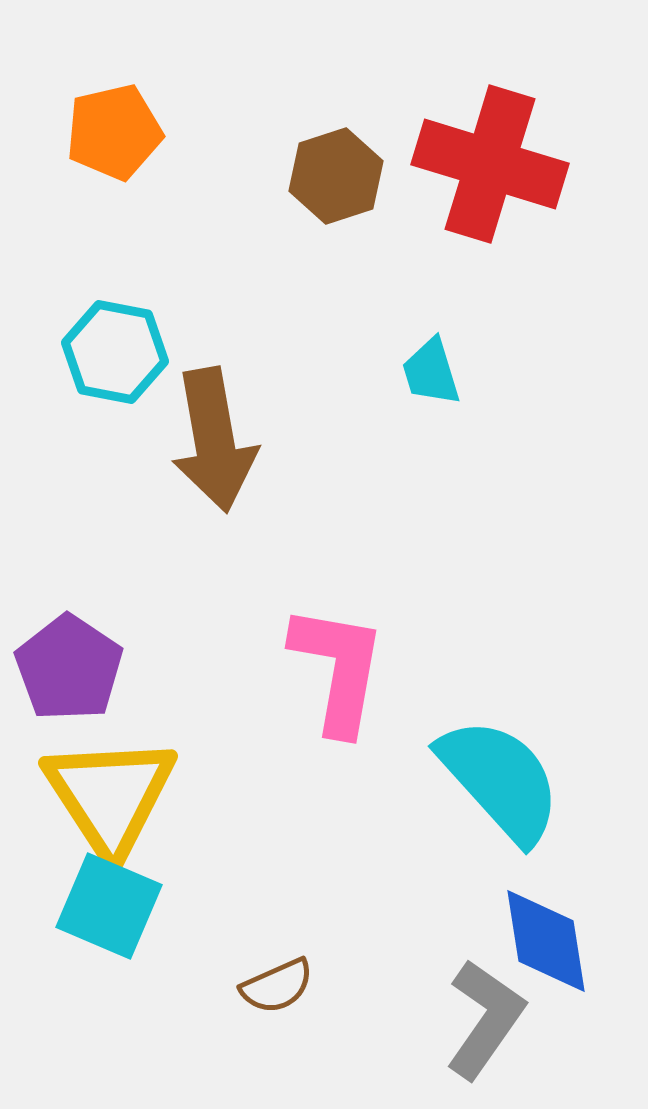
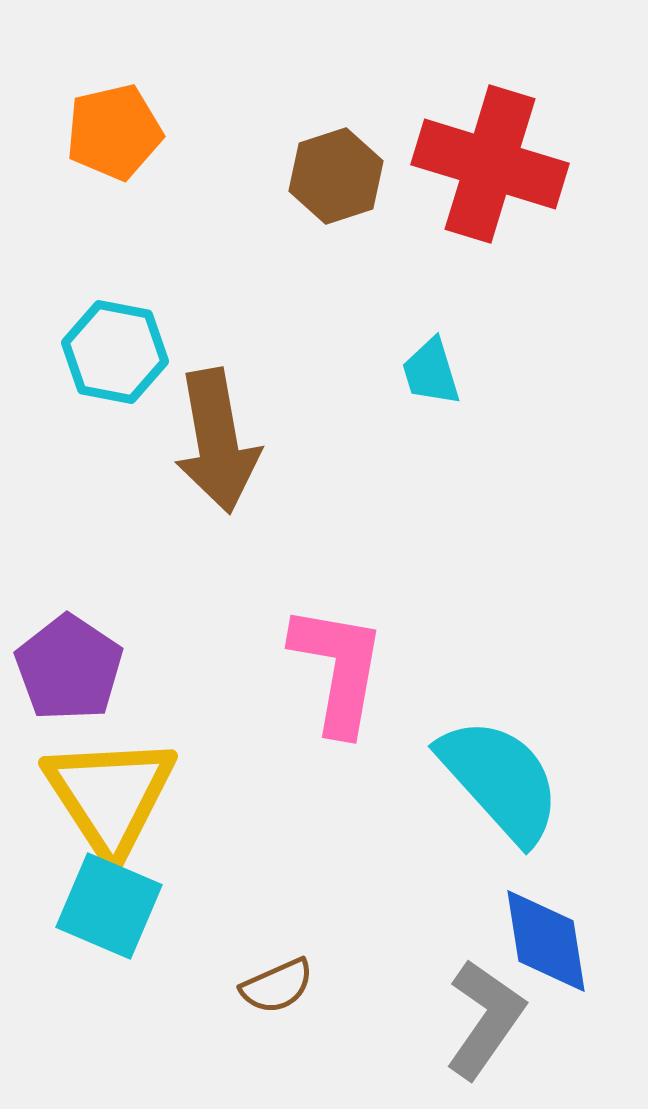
brown arrow: moved 3 px right, 1 px down
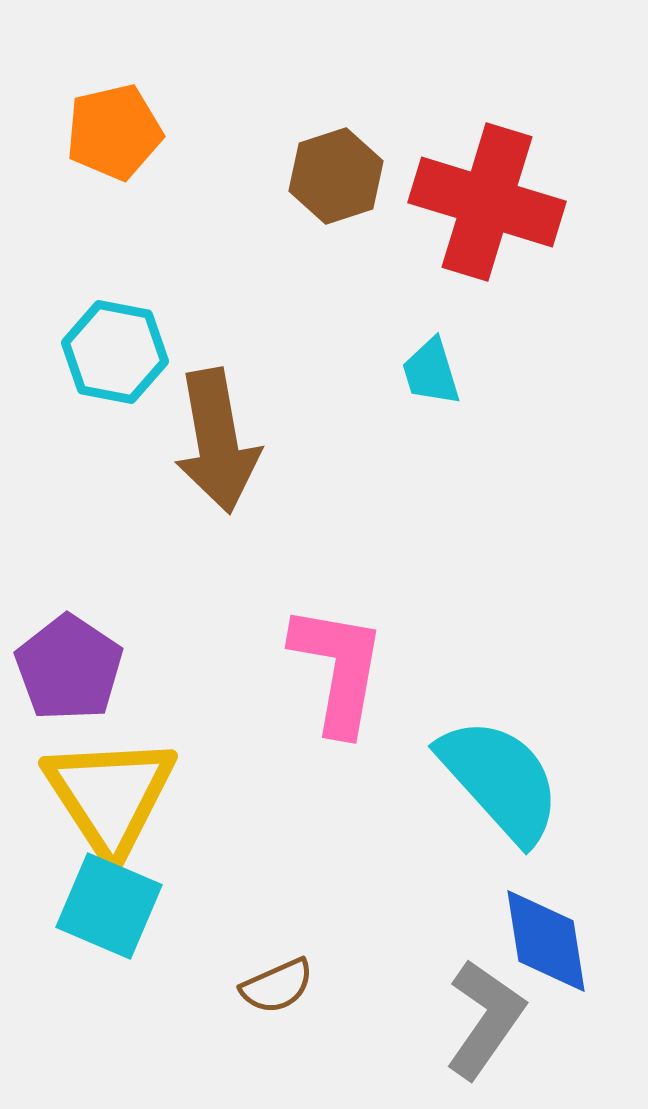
red cross: moved 3 px left, 38 px down
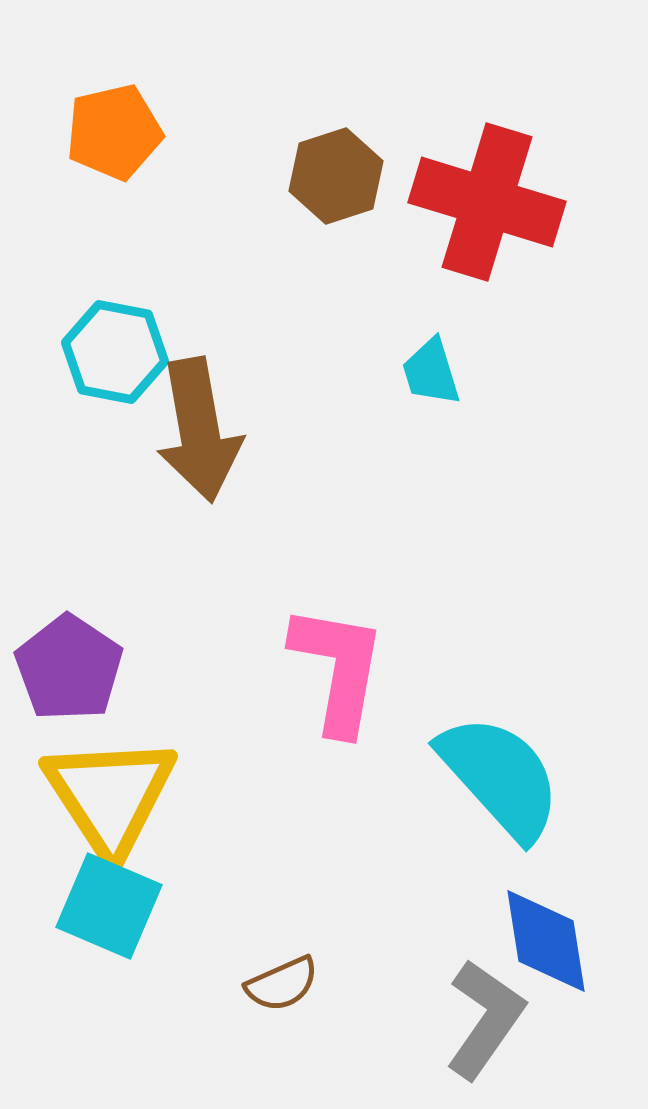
brown arrow: moved 18 px left, 11 px up
cyan semicircle: moved 3 px up
brown semicircle: moved 5 px right, 2 px up
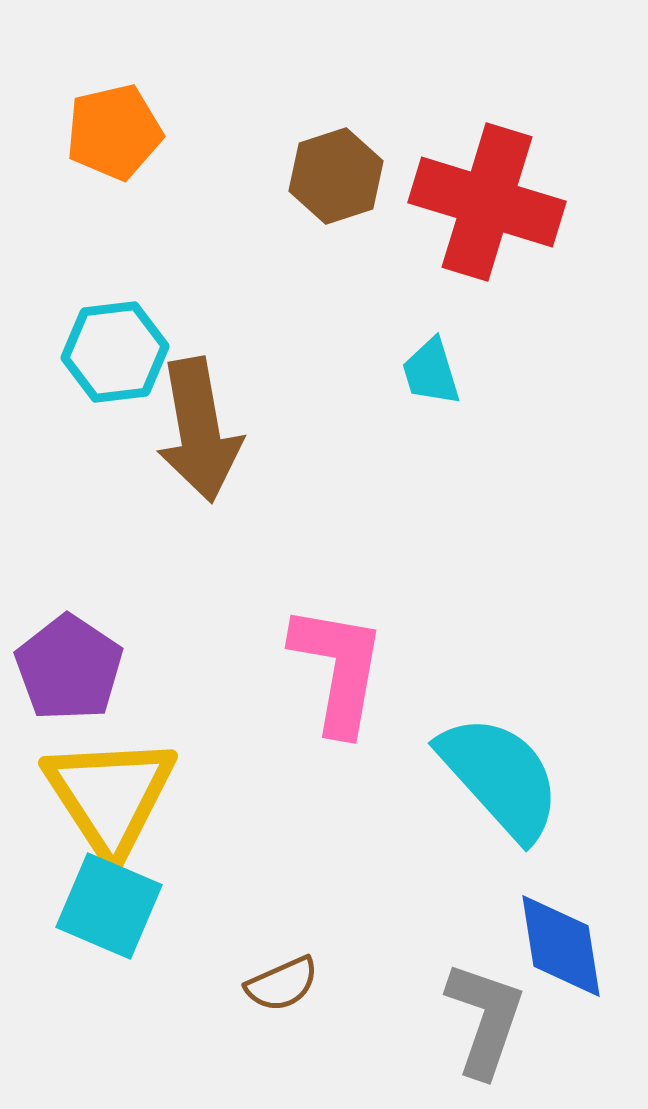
cyan hexagon: rotated 18 degrees counterclockwise
blue diamond: moved 15 px right, 5 px down
gray L-shape: rotated 16 degrees counterclockwise
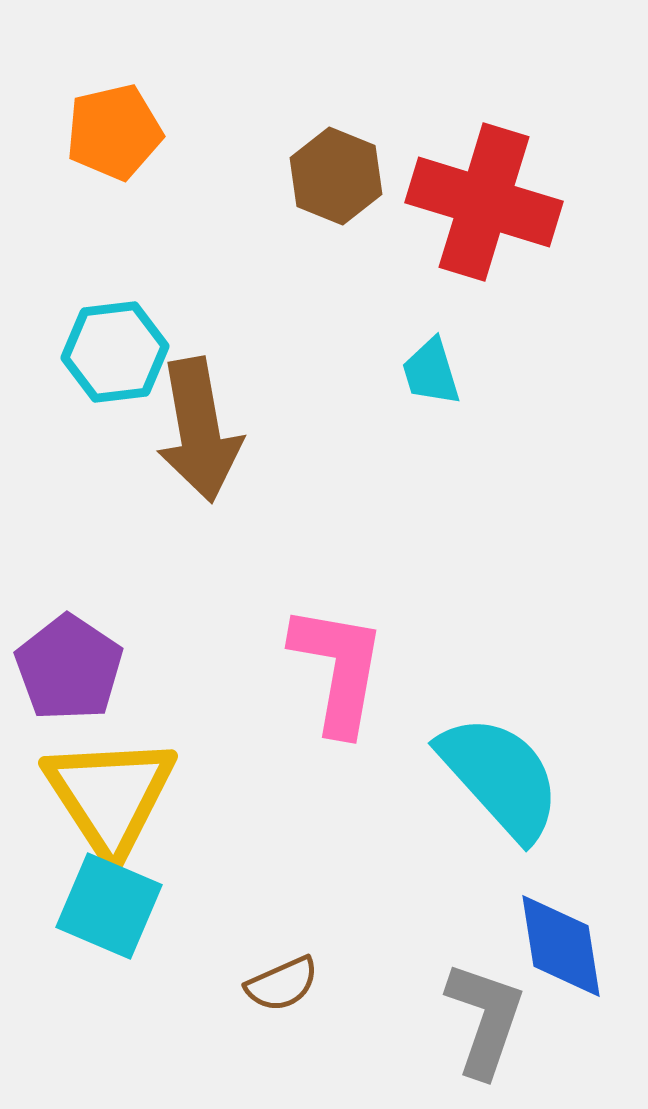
brown hexagon: rotated 20 degrees counterclockwise
red cross: moved 3 px left
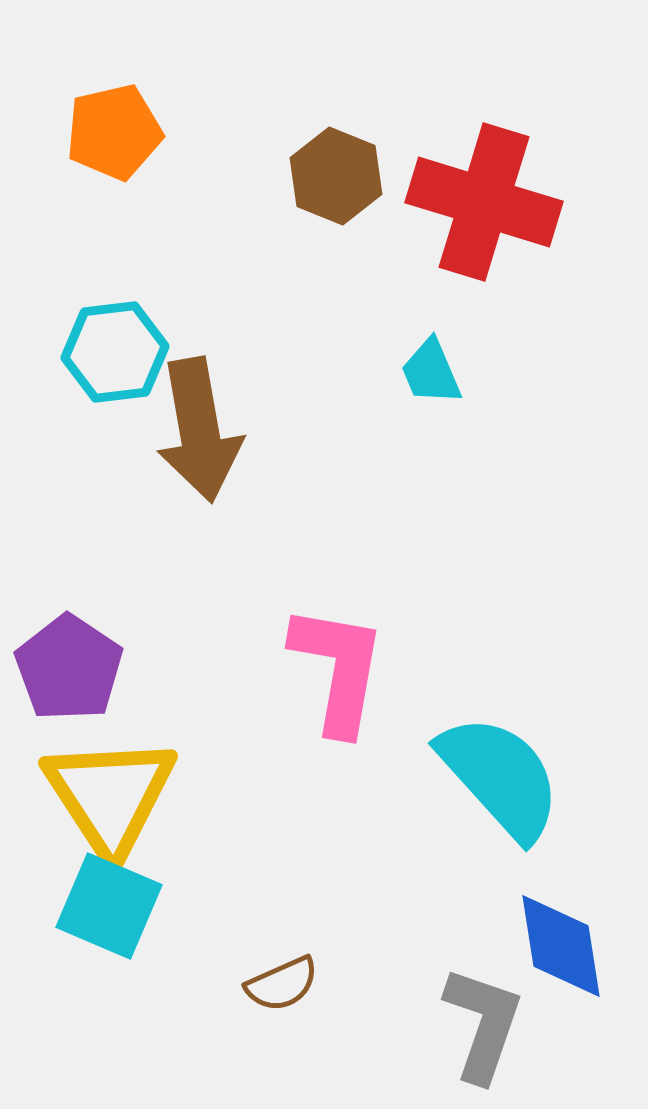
cyan trapezoid: rotated 6 degrees counterclockwise
gray L-shape: moved 2 px left, 5 px down
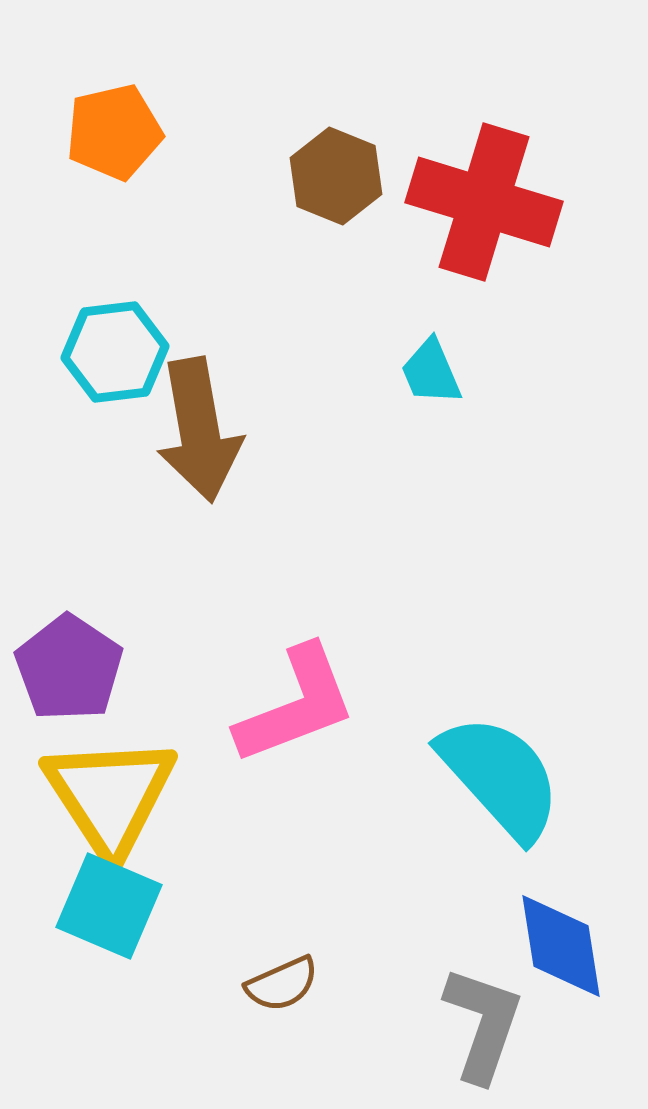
pink L-shape: moved 42 px left, 36 px down; rotated 59 degrees clockwise
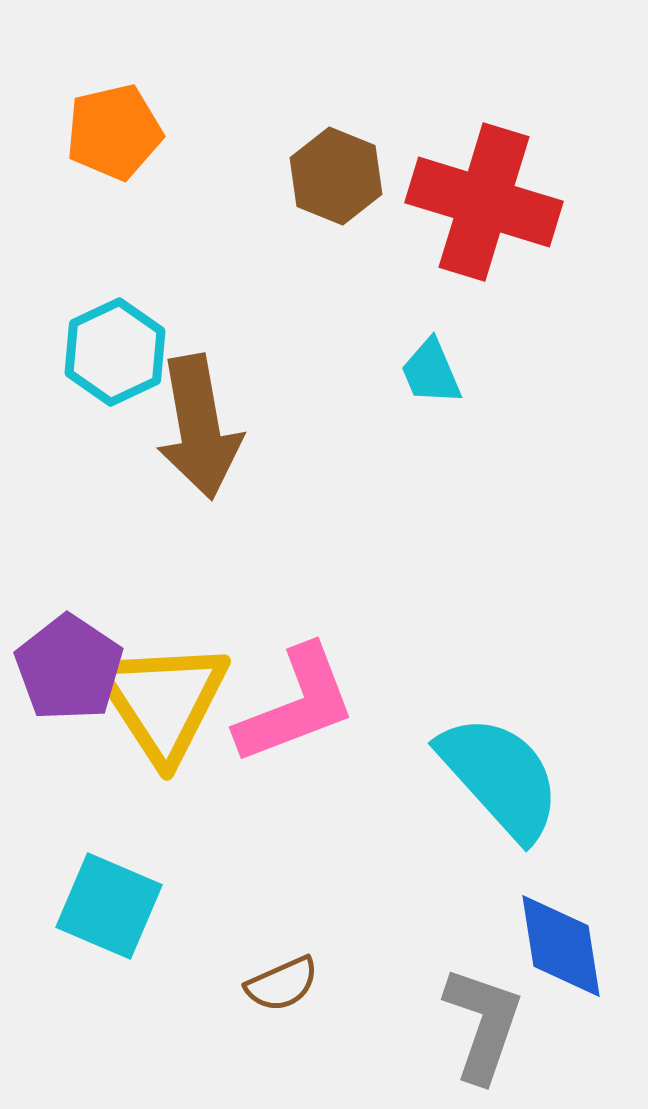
cyan hexagon: rotated 18 degrees counterclockwise
brown arrow: moved 3 px up
yellow triangle: moved 53 px right, 95 px up
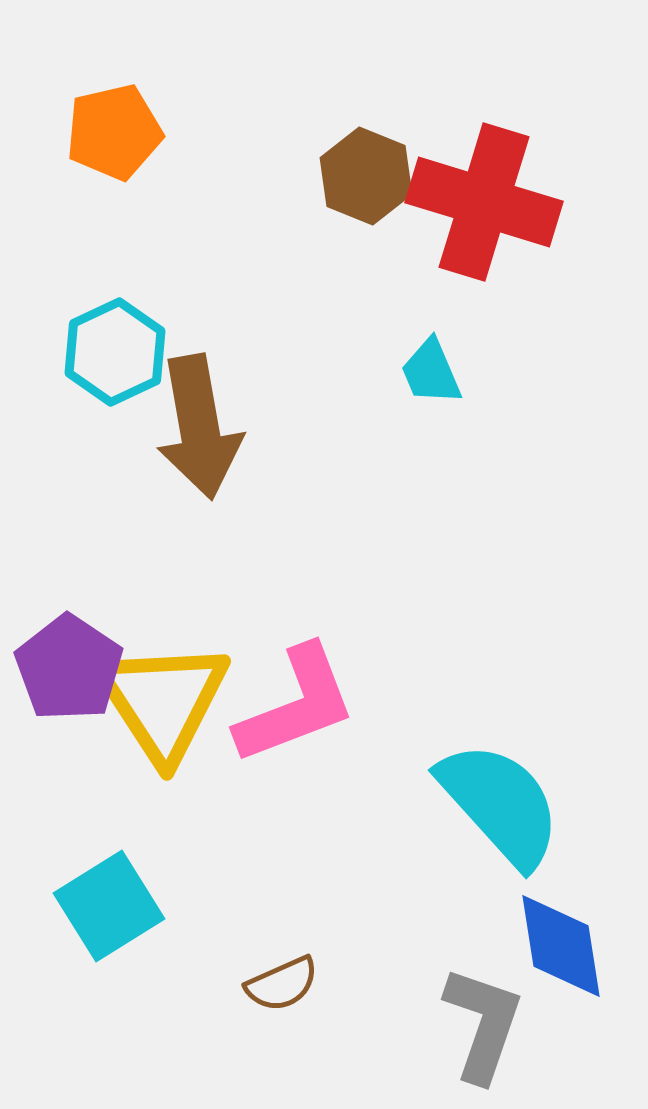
brown hexagon: moved 30 px right
cyan semicircle: moved 27 px down
cyan square: rotated 35 degrees clockwise
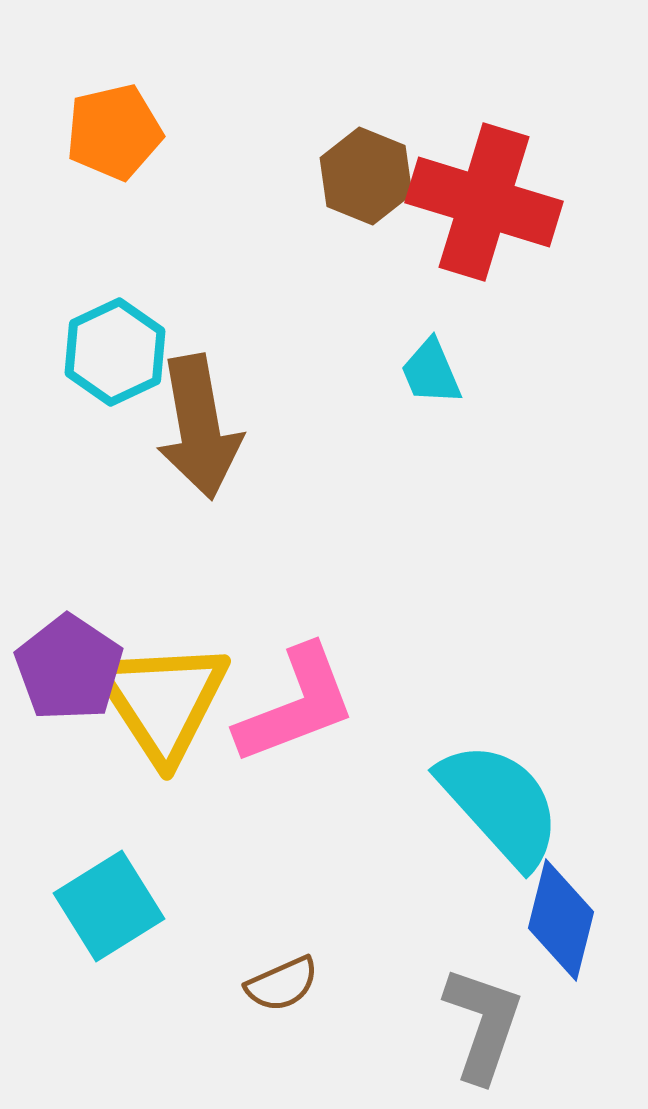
blue diamond: moved 26 px up; rotated 23 degrees clockwise
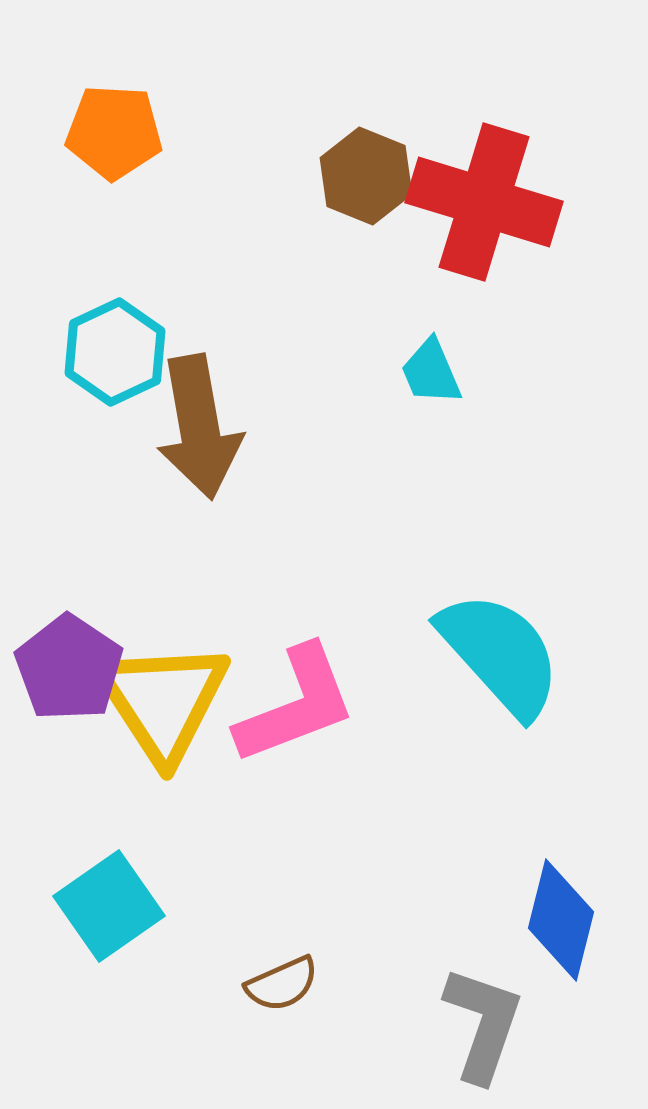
orange pentagon: rotated 16 degrees clockwise
cyan semicircle: moved 150 px up
cyan square: rotated 3 degrees counterclockwise
